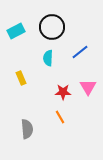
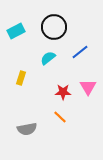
black circle: moved 2 px right
cyan semicircle: rotated 49 degrees clockwise
yellow rectangle: rotated 40 degrees clockwise
orange line: rotated 16 degrees counterclockwise
gray semicircle: rotated 84 degrees clockwise
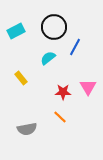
blue line: moved 5 px left, 5 px up; rotated 24 degrees counterclockwise
yellow rectangle: rotated 56 degrees counterclockwise
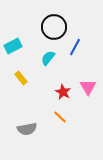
cyan rectangle: moved 3 px left, 15 px down
cyan semicircle: rotated 14 degrees counterclockwise
red star: rotated 28 degrees clockwise
